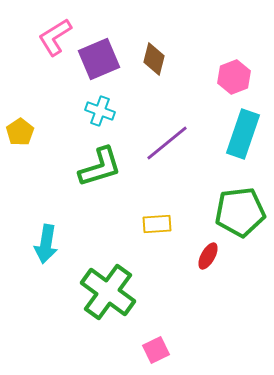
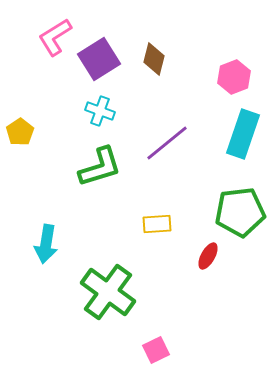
purple square: rotated 9 degrees counterclockwise
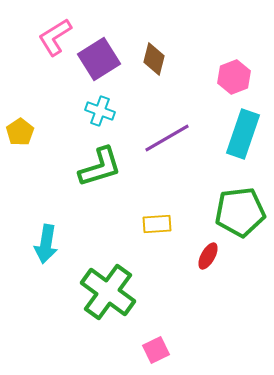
purple line: moved 5 px up; rotated 9 degrees clockwise
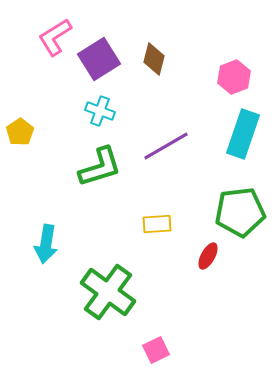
purple line: moved 1 px left, 8 px down
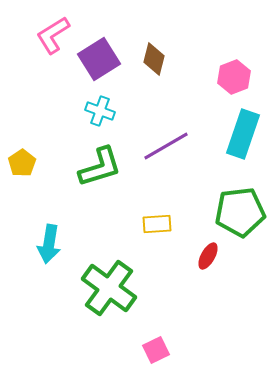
pink L-shape: moved 2 px left, 2 px up
yellow pentagon: moved 2 px right, 31 px down
cyan arrow: moved 3 px right
green cross: moved 1 px right, 4 px up
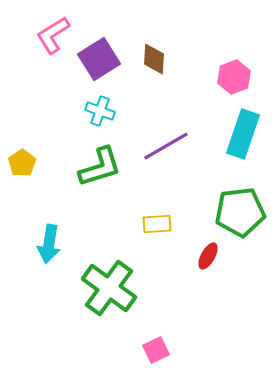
brown diamond: rotated 12 degrees counterclockwise
